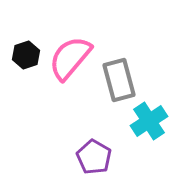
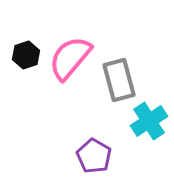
purple pentagon: moved 1 px up
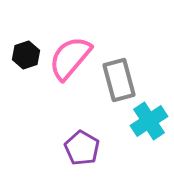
purple pentagon: moved 12 px left, 8 px up
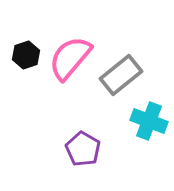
gray rectangle: moved 2 px right, 5 px up; rotated 66 degrees clockwise
cyan cross: rotated 36 degrees counterclockwise
purple pentagon: moved 1 px right, 1 px down
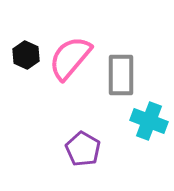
black hexagon: rotated 16 degrees counterclockwise
gray rectangle: rotated 51 degrees counterclockwise
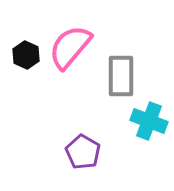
pink semicircle: moved 11 px up
gray rectangle: moved 1 px down
purple pentagon: moved 3 px down
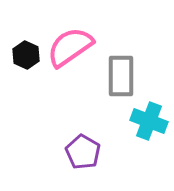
pink semicircle: rotated 15 degrees clockwise
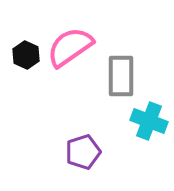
purple pentagon: rotated 24 degrees clockwise
